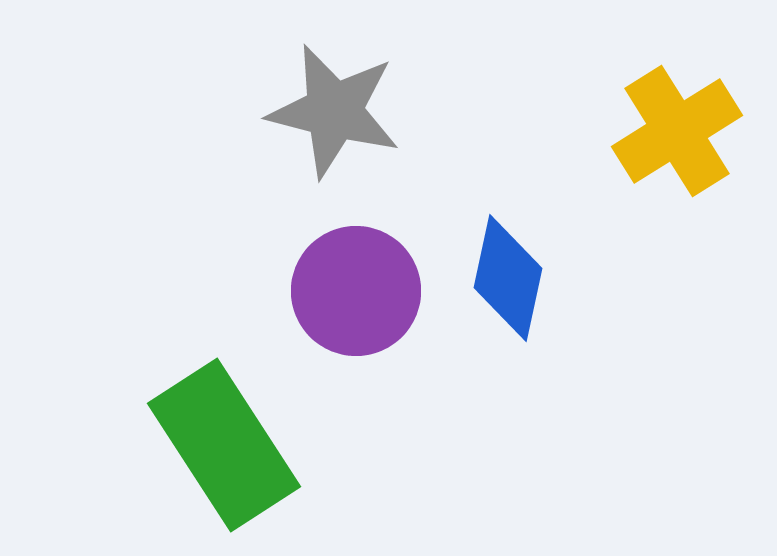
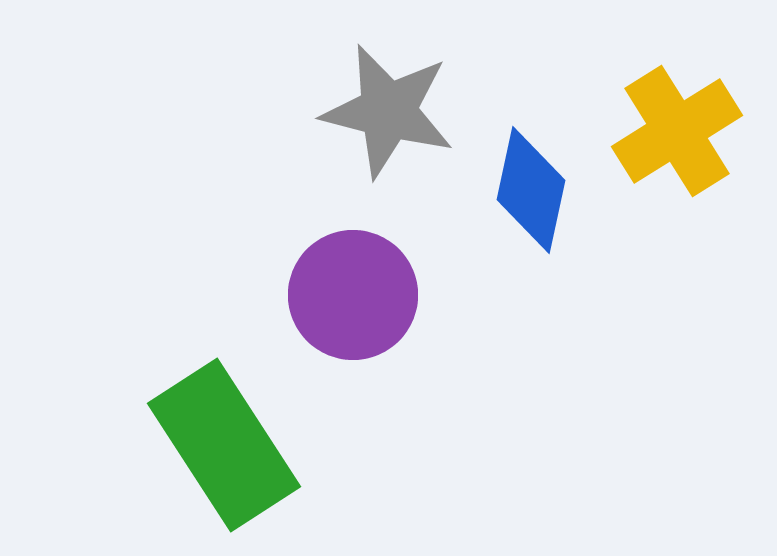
gray star: moved 54 px right
blue diamond: moved 23 px right, 88 px up
purple circle: moved 3 px left, 4 px down
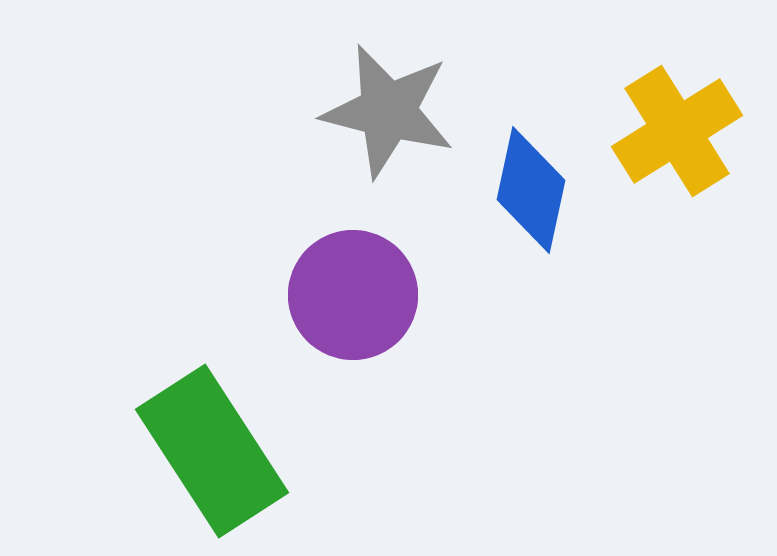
green rectangle: moved 12 px left, 6 px down
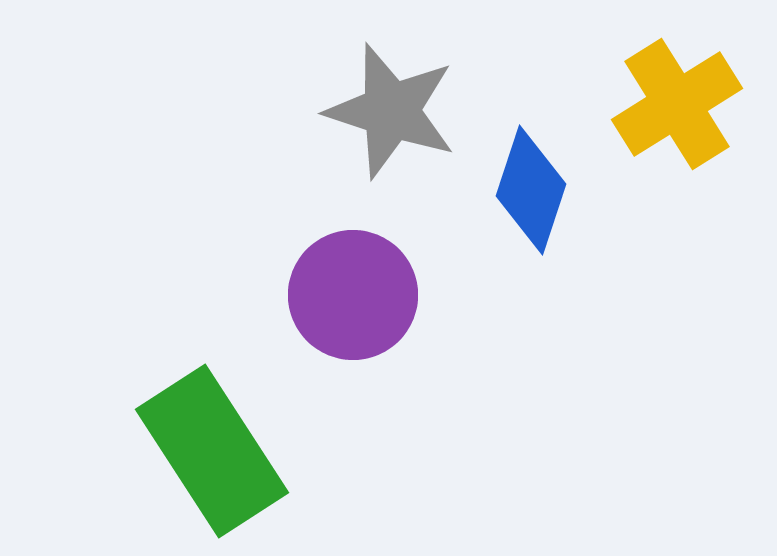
gray star: moved 3 px right; rotated 4 degrees clockwise
yellow cross: moved 27 px up
blue diamond: rotated 6 degrees clockwise
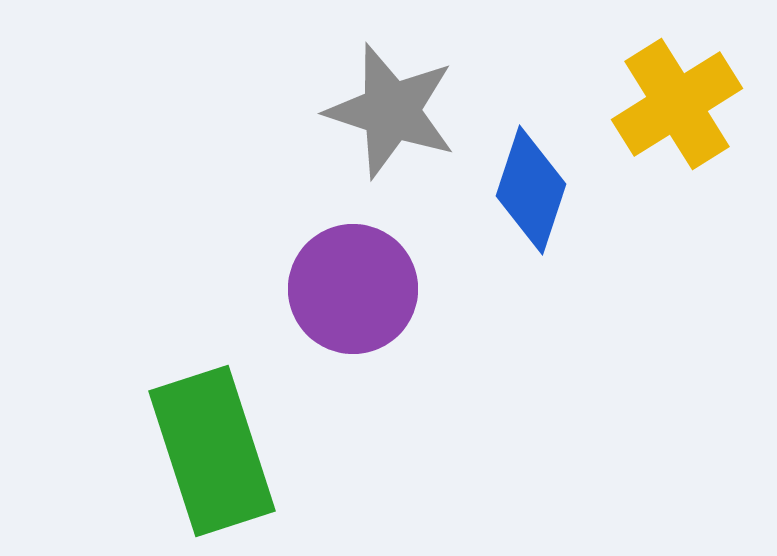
purple circle: moved 6 px up
green rectangle: rotated 15 degrees clockwise
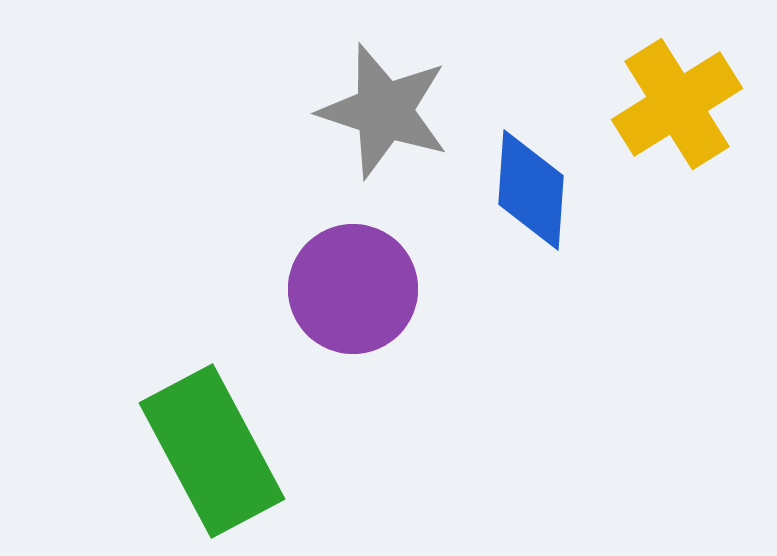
gray star: moved 7 px left
blue diamond: rotated 14 degrees counterclockwise
green rectangle: rotated 10 degrees counterclockwise
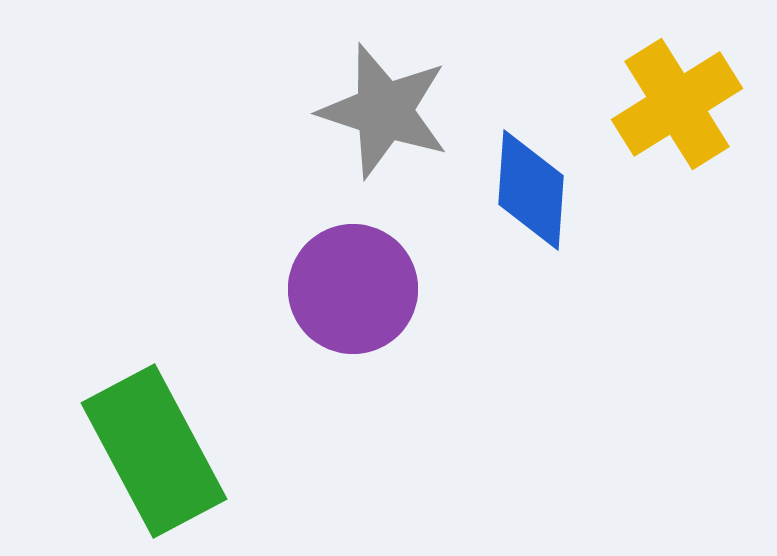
green rectangle: moved 58 px left
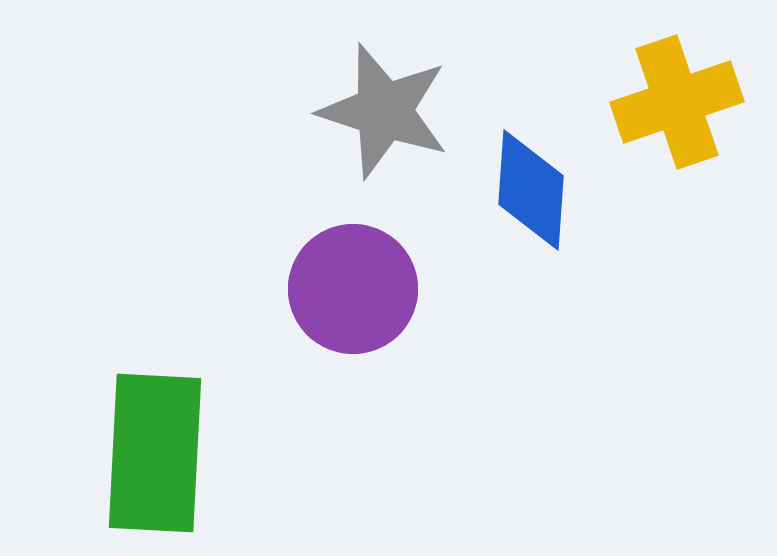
yellow cross: moved 2 px up; rotated 13 degrees clockwise
green rectangle: moved 1 px right, 2 px down; rotated 31 degrees clockwise
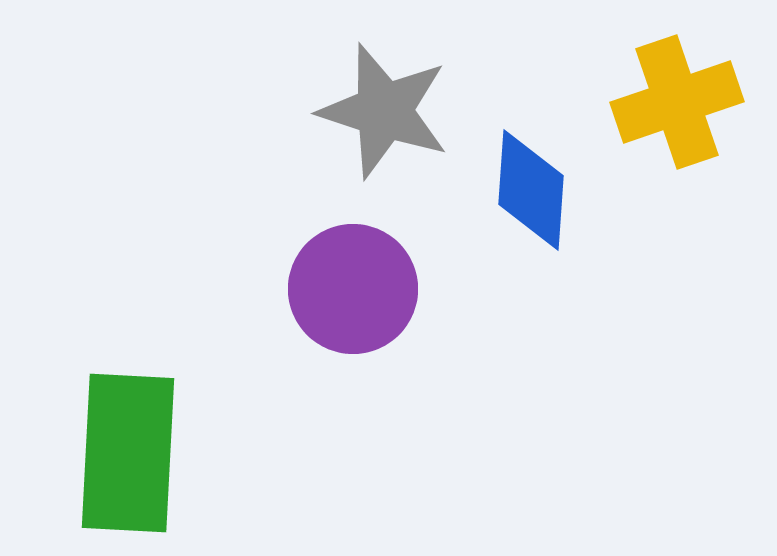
green rectangle: moved 27 px left
